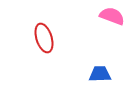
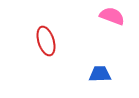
red ellipse: moved 2 px right, 3 px down
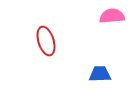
pink semicircle: rotated 25 degrees counterclockwise
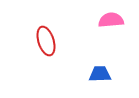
pink semicircle: moved 1 px left, 4 px down
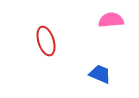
blue trapezoid: rotated 25 degrees clockwise
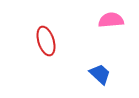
blue trapezoid: rotated 20 degrees clockwise
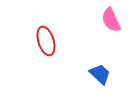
pink semicircle: rotated 110 degrees counterclockwise
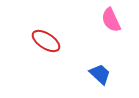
red ellipse: rotated 40 degrees counterclockwise
